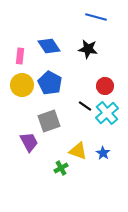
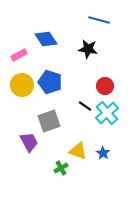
blue line: moved 3 px right, 3 px down
blue diamond: moved 3 px left, 7 px up
pink rectangle: moved 1 px left, 1 px up; rotated 56 degrees clockwise
blue pentagon: moved 1 px up; rotated 10 degrees counterclockwise
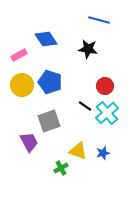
blue star: rotated 24 degrees clockwise
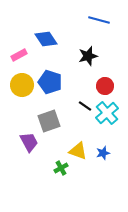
black star: moved 7 px down; rotated 24 degrees counterclockwise
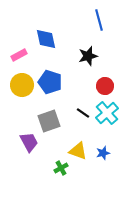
blue line: rotated 60 degrees clockwise
blue diamond: rotated 20 degrees clockwise
black line: moved 2 px left, 7 px down
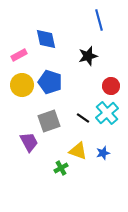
red circle: moved 6 px right
black line: moved 5 px down
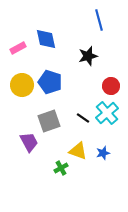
pink rectangle: moved 1 px left, 7 px up
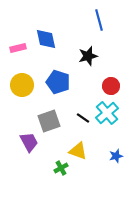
pink rectangle: rotated 14 degrees clockwise
blue pentagon: moved 8 px right
blue star: moved 13 px right, 3 px down
